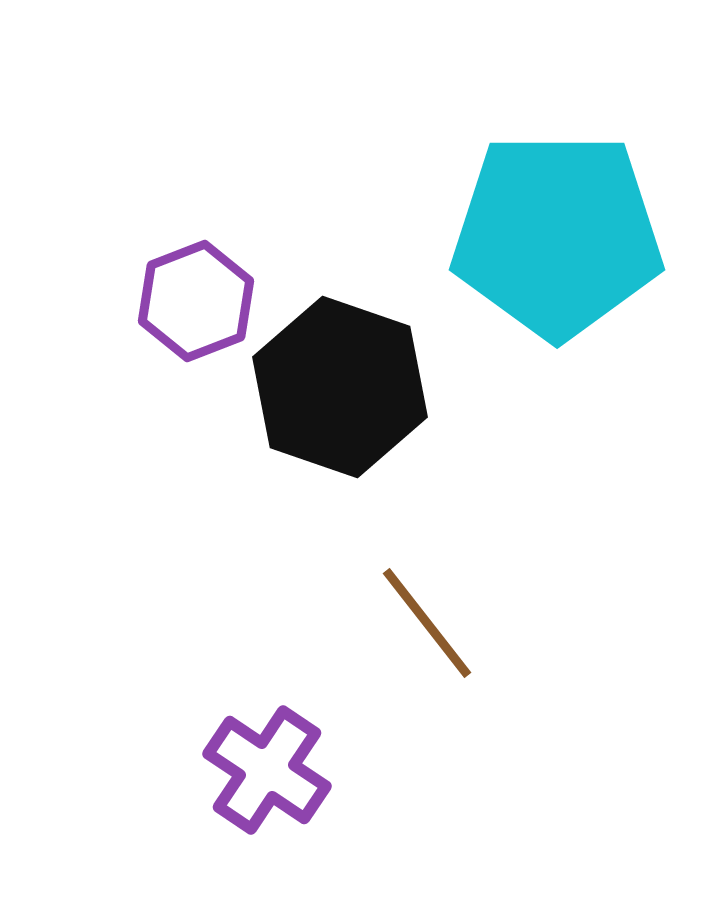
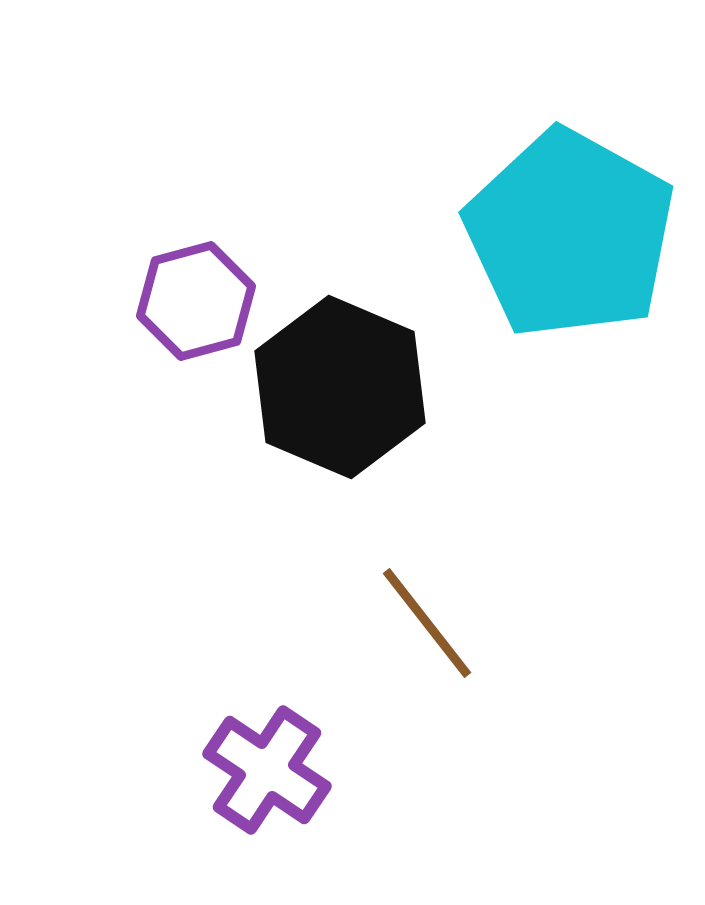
cyan pentagon: moved 13 px right, 1 px up; rotated 29 degrees clockwise
purple hexagon: rotated 6 degrees clockwise
black hexagon: rotated 4 degrees clockwise
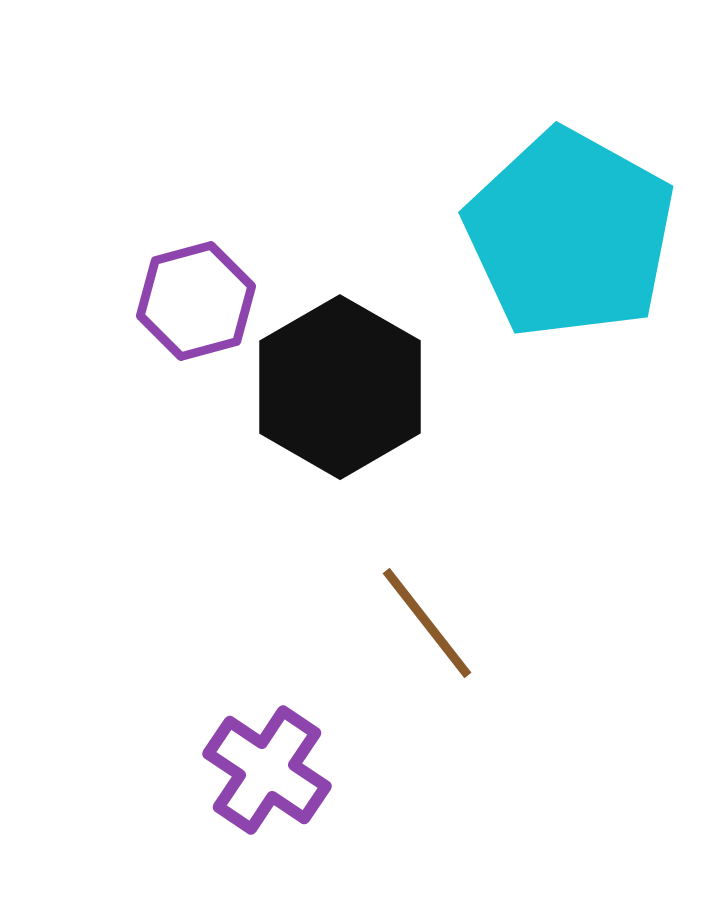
black hexagon: rotated 7 degrees clockwise
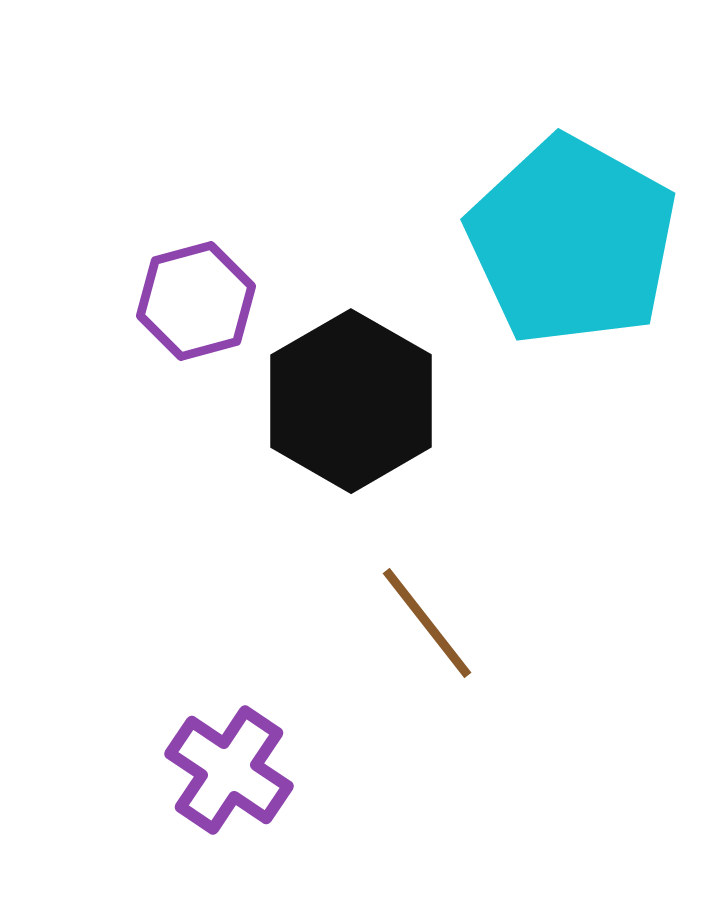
cyan pentagon: moved 2 px right, 7 px down
black hexagon: moved 11 px right, 14 px down
purple cross: moved 38 px left
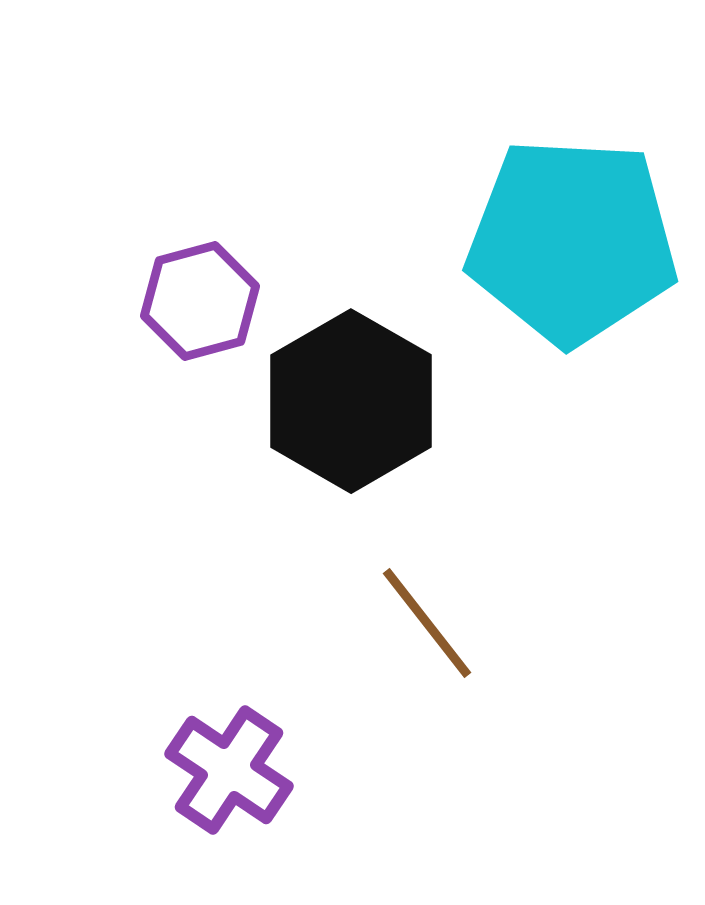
cyan pentagon: rotated 26 degrees counterclockwise
purple hexagon: moved 4 px right
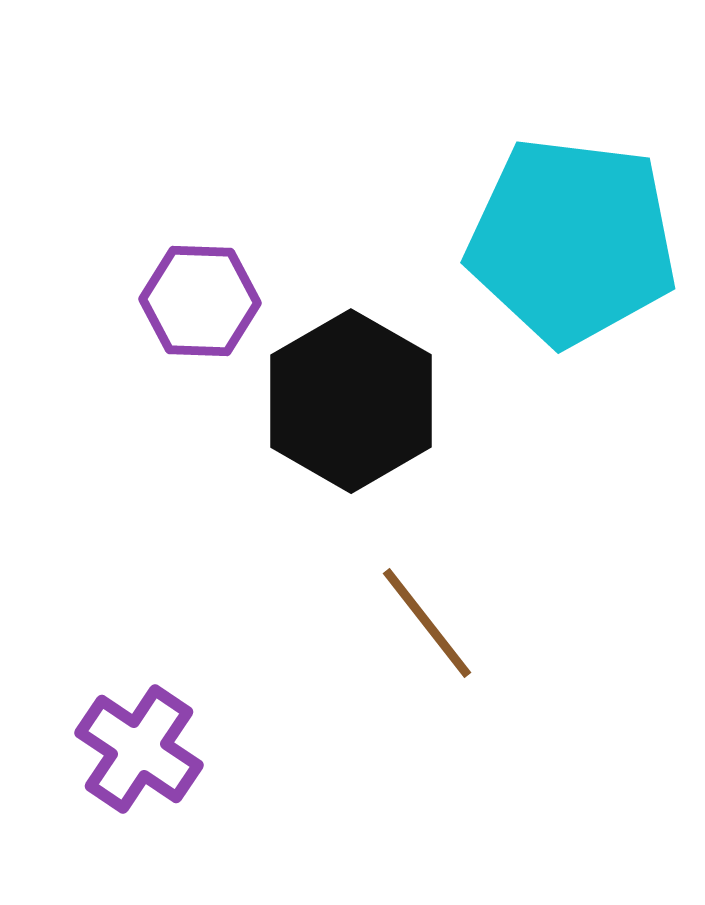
cyan pentagon: rotated 4 degrees clockwise
purple hexagon: rotated 17 degrees clockwise
purple cross: moved 90 px left, 21 px up
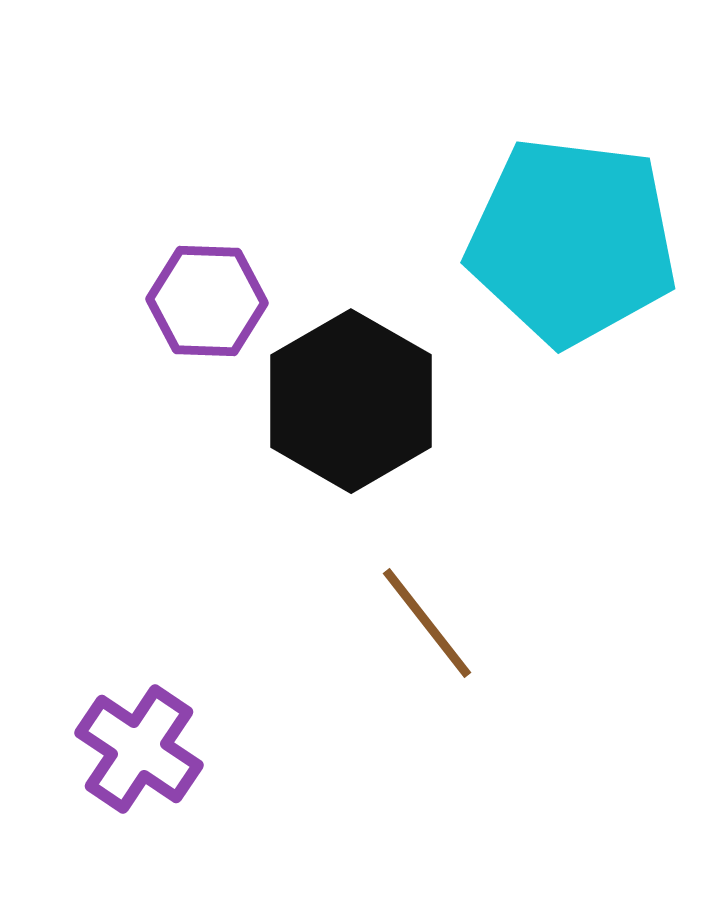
purple hexagon: moved 7 px right
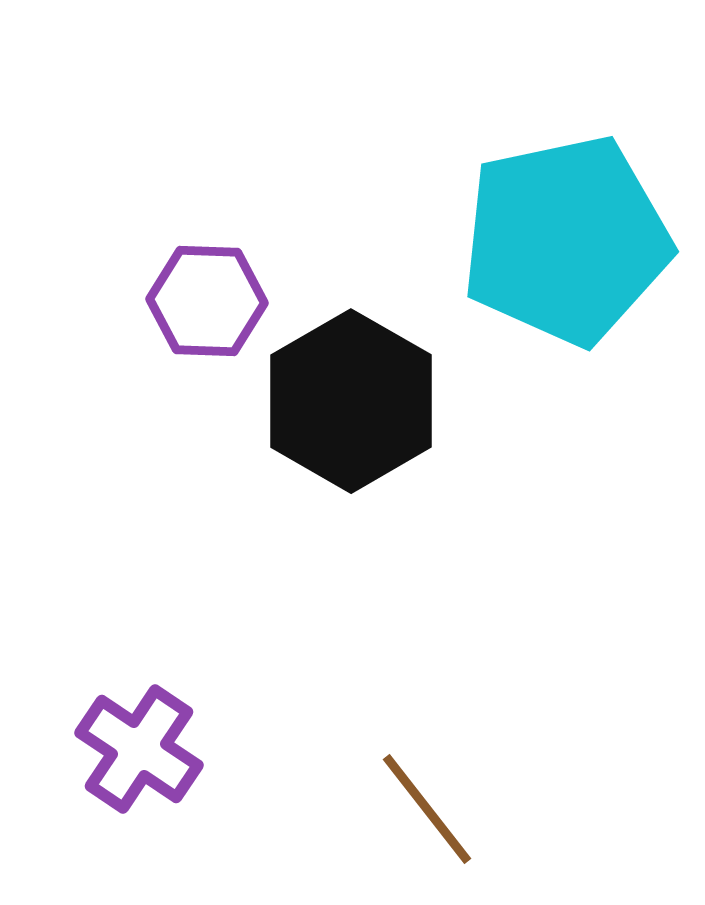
cyan pentagon: moved 6 px left, 1 px up; rotated 19 degrees counterclockwise
brown line: moved 186 px down
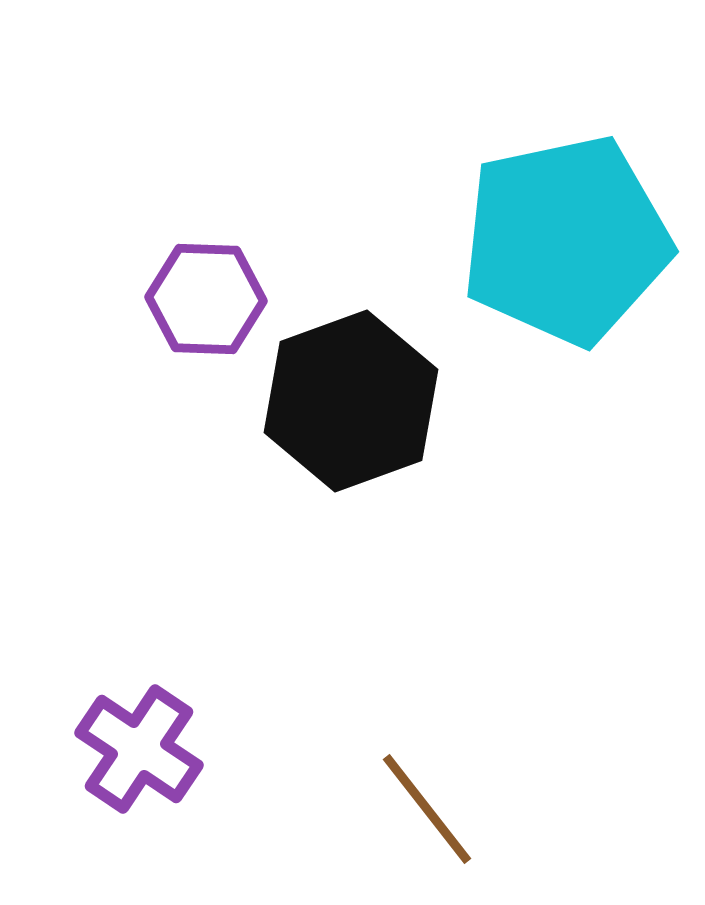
purple hexagon: moved 1 px left, 2 px up
black hexagon: rotated 10 degrees clockwise
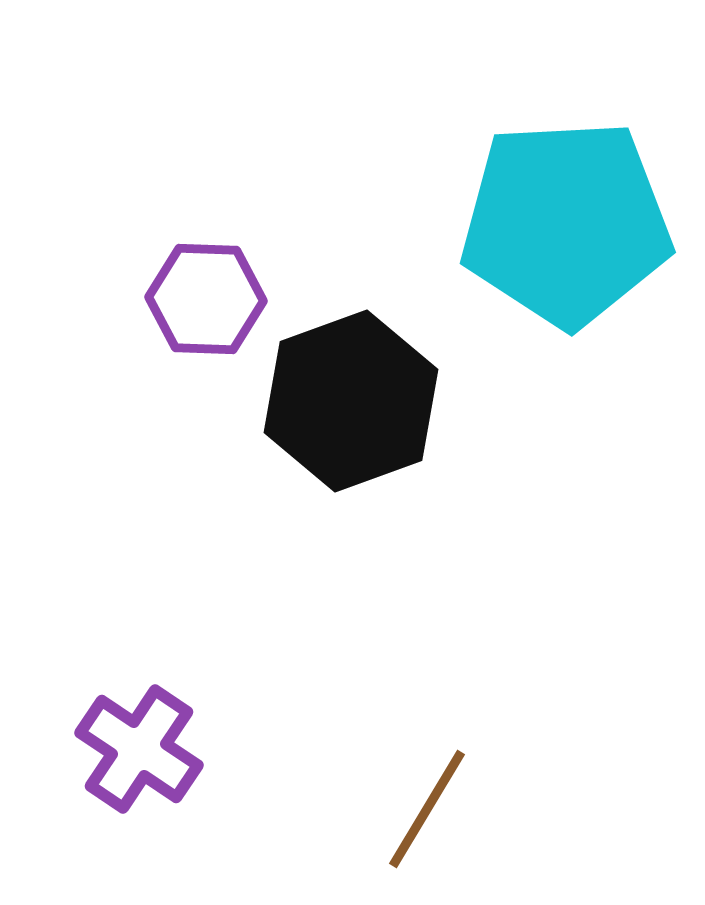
cyan pentagon: moved 17 px up; rotated 9 degrees clockwise
brown line: rotated 69 degrees clockwise
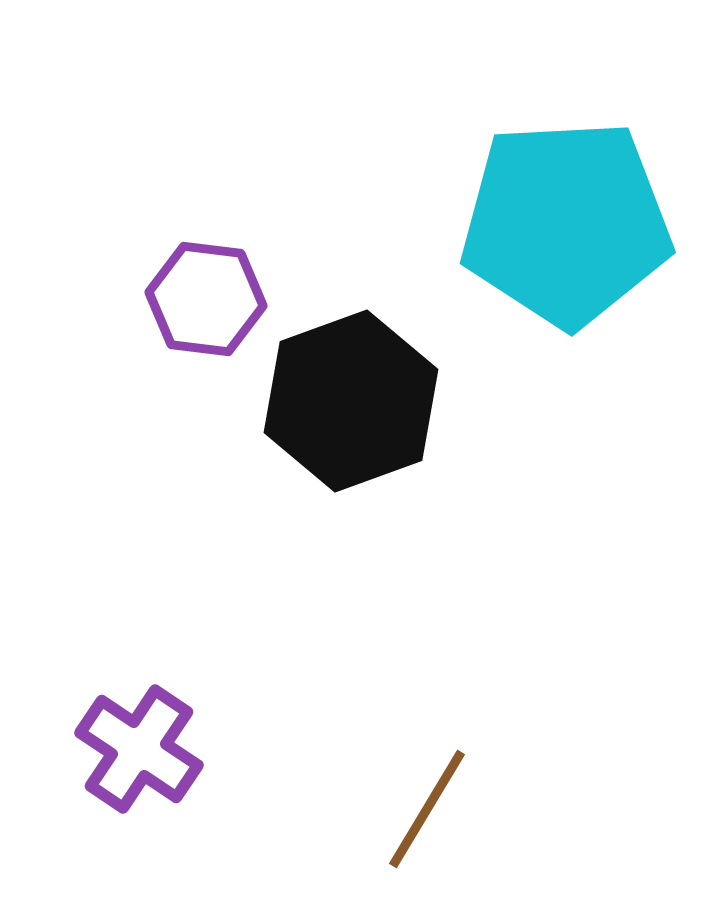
purple hexagon: rotated 5 degrees clockwise
